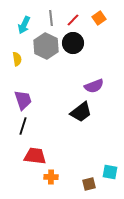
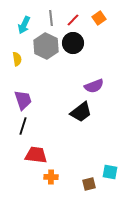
red trapezoid: moved 1 px right, 1 px up
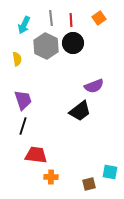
red line: moved 2 px left; rotated 48 degrees counterclockwise
black trapezoid: moved 1 px left, 1 px up
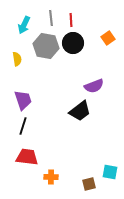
orange square: moved 9 px right, 20 px down
gray hexagon: rotated 15 degrees counterclockwise
red trapezoid: moved 9 px left, 2 px down
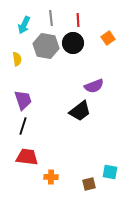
red line: moved 7 px right
